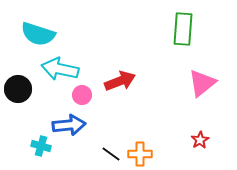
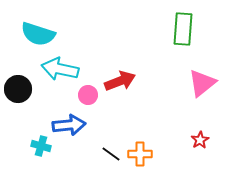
pink circle: moved 6 px right
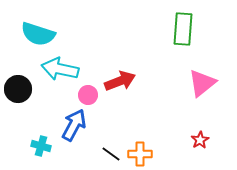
blue arrow: moved 5 px right; rotated 56 degrees counterclockwise
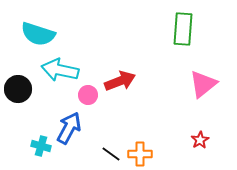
cyan arrow: moved 1 px down
pink triangle: moved 1 px right, 1 px down
blue arrow: moved 5 px left, 3 px down
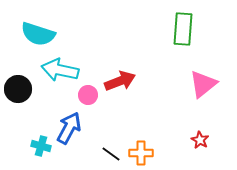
red star: rotated 12 degrees counterclockwise
orange cross: moved 1 px right, 1 px up
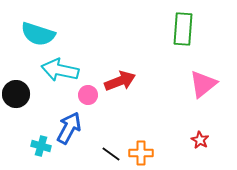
black circle: moved 2 px left, 5 px down
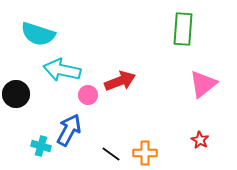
cyan arrow: moved 2 px right
blue arrow: moved 2 px down
orange cross: moved 4 px right
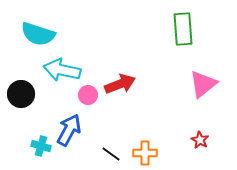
green rectangle: rotated 8 degrees counterclockwise
red arrow: moved 3 px down
black circle: moved 5 px right
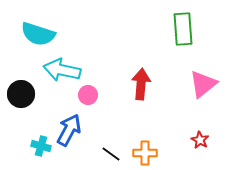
red arrow: moved 21 px right; rotated 64 degrees counterclockwise
